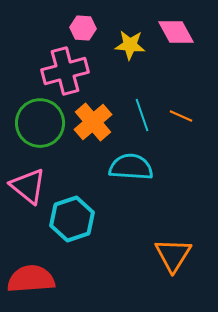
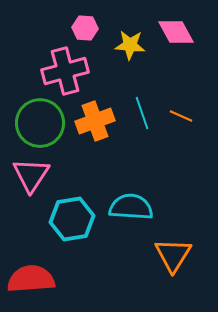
pink hexagon: moved 2 px right
cyan line: moved 2 px up
orange cross: moved 2 px right, 1 px up; rotated 21 degrees clockwise
cyan semicircle: moved 40 px down
pink triangle: moved 3 px right, 11 px up; rotated 24 degrees clockwise
cyan hexagon: rotated 9 degrees clockwise
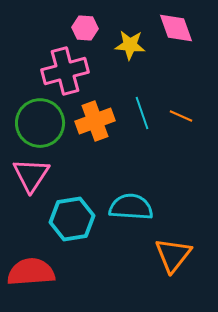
pink diamond: moved 4 px up; rotated 9 degrees clockwise
orange triangle: rotated 6 degrees clockwise
red semicircle: moved 7 px up
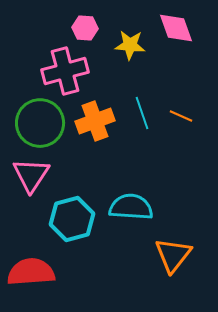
cyan hexagon: rotated 6 degrees counterclockwise
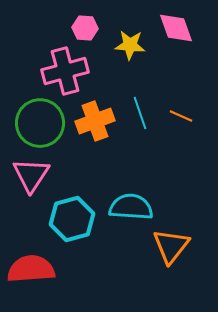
cyan line: moved 2 px left
orange triangle: moved 2 px left, 9 px up
red semicircle: moved 3 px up
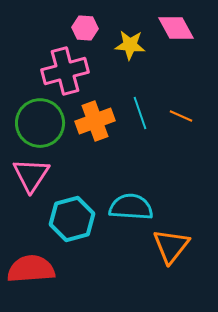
pink diamond: rotated 9 degrees counterclockwise
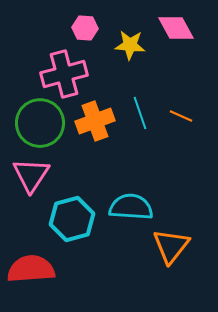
pink cross: moved 1 px left, 3 px down
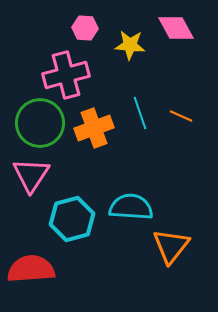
pink cross: moved 2 px right, 1 px down
orange cross: moved 1 px left, 7 px down
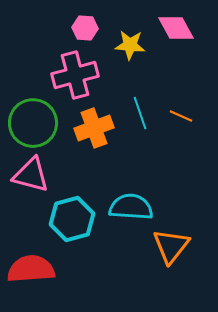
pink cross: moved 9 px right
green circle: moved 7 px left
pink triangle: rotated 48 degrees counterclockwise
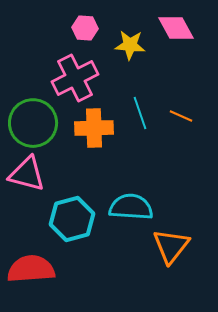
pink cross: moved 3 px down; rotated 12 degrees counterclockwise
orange cross: rotated 18 degrees clockwise
pink triangle: moved 4 px left, 1 px up
